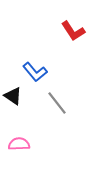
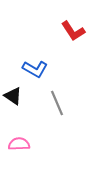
blue L-shape: moved 3 px up; rotated 20 degrees counterclockwise
gray line: rotated 15 degrees clockwise
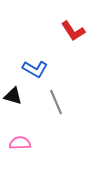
black triangle: rotated 18 degrees counterclockwise
gray line: moved 1 px left, 1 px up
pink semicircle: moved 1 px right, 1 px up
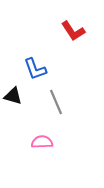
blue L-shape: rotated 40 degrees clockwise
pink semicircle: moved 22 px right, 1 px up
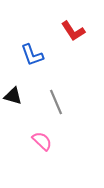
blue L-shape: moved 3 px left, 14 px up
pink semicircle: moved 1 px up; rotated 45 degrees clockwise
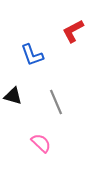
red L-shape: rotated 95 degrees clockwise
pink semicircle: moved 1 px left, 2 px down
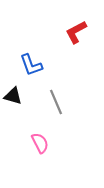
red L-shape: moved 3 px right, 1 px down
blue L-shape: moved 1 px left, 10 px down
pink semicircle: moved 1 px left; rotated 20 degrees clockwise
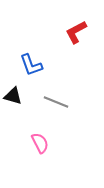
gray line: rotated 45 degrees counterclockwise
